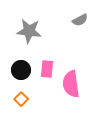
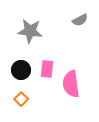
gray star: moved 1 px right
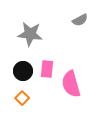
gray star: moved 3 px down
black circle: moved 2 px right, 1 px down
pink semicircle: rotated 8 degrees counterclockwise
orange square: moved 1 px right, 1 px up
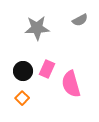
gray star: moved 7 px right, 6 px up; rotated 10 degrees counterclockwise
pink rectangle: rotated 18 degrees clockwise
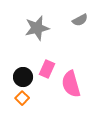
gray star: rotated 10 degrees counterclockwise
black circle: moved 6 px down
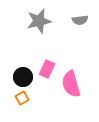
gray semicircle: rotated 21 degrees clockwise
gray star: moved 2 px right, 7 px up
orange square: rotated 16 degrees clockwise
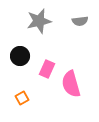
gray semicircle: moved 1 px down
black circle: moved 3 px left, 21 px up
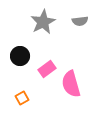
gray star: moved 4 px right, 1 px down; rotated 15 degrees counterclockwise
pink rectangle: rotated 30 degrees clockwise
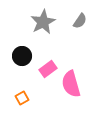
gray semicircle: rotated 49 degrees counterclockwise
black circle: moved 2 px right
pink rectangle: moved 1 px right
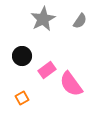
gray star: moved 3 px up
pink rectangle: moved 1 px left, 1 px down
pink semicircle: rotated 20 degrees counterclockwise
